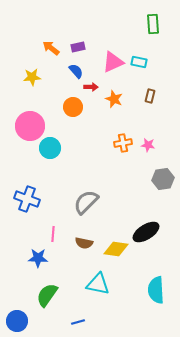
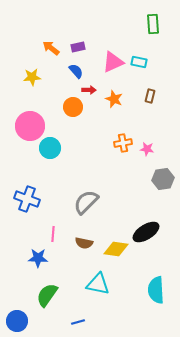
red arrow: moved 2 px left, 3 px down
pink star: moved 1 px left, 4 px down
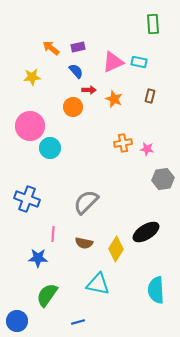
yellow diamond: rotated 65 degrees counterclockwise
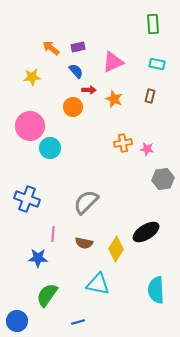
cyan rectangle: moved 18 px right, 2 px down
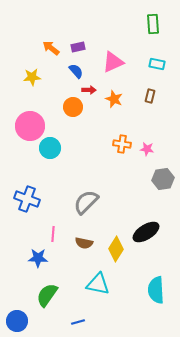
orange cross: moved 1 px left, 1 px down; rotated 18 degrees clockwise
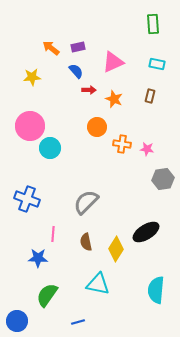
orange circle: moved 24 px right, 20 px down
brown semicircle: moved 2 px right, 1 px up; rotated 66 degrees clockwise
cyan semicircle: rotated 8 degrees clockwise
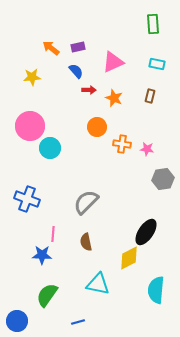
orange star: moved 1 px up
black ellipse: rotated 24 degrees counterclockwise
yellow diamond: moved 13 px right, 9 px down; rotated 30 degrees clockwise
blue star: moved 4 px right, 3 px up
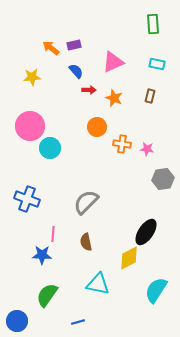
purple rectangle: moved 4 px left, 2 px up
cyan semicircle: rotated 28 degrees clockwise
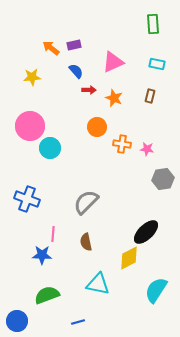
black ellipse: rotated 12 degrees clockwise
green semicircle: rotated 35 degrees clockwise
